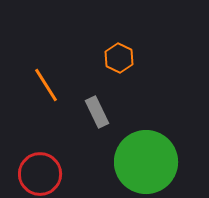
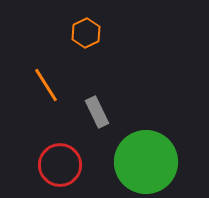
orange hexagon: moved 33 px left, 25 px up; rotated 8 degrees clockwise
red circle: moved 20 px right, 9 px up
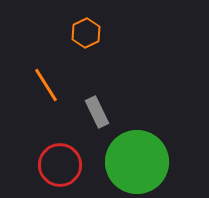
green circle: moved 9 px left
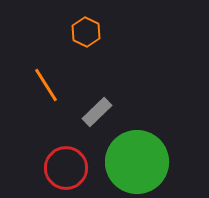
orange hexagon: moved 1 px up; rotated 8 degrees counterclockwise
gray rectangle: rotated 72 degrees clockwise
red circle: moved 6 px right, 3 px down
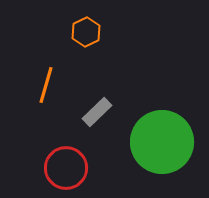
orange hexagon: rotated 8 degrees clockwise
orange line: rotated 48 degrees clockwise
green circle: moved 25 px right, 20 px up
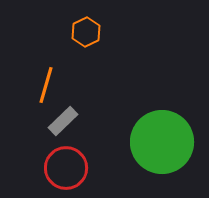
gray rectangle: moved 34 px left, 9 px down
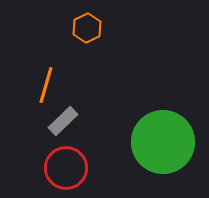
orange hexagon: moved 1 px right, 4 px up
green circle: moved 1 px right
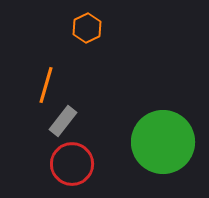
gray rectangle: rotated 8 degrees counterclockwise
red circle: moved 6 px right, 4 px up
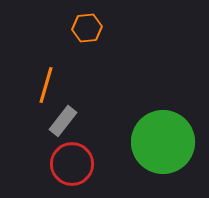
orange hexagon: rotated 20 degrees clockwise
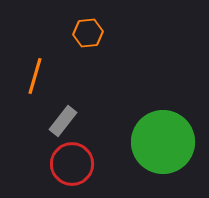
orange hexagon: moved 1 px right, 5 px down
orange line: moved 11 px left, 9 px up
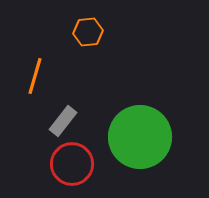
orange hexagon: moved 1 px up
green circle: moved 23 px left, 5 px up
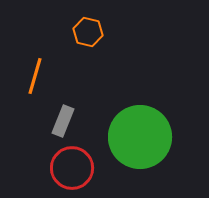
orange hexagon: rotated 20 degrees clockwise
gray rectangle: rotated 16 degrees counterclockwise
red circle: moved 4 px down
